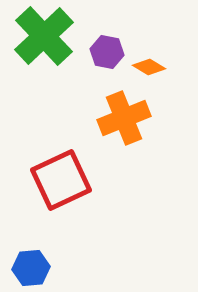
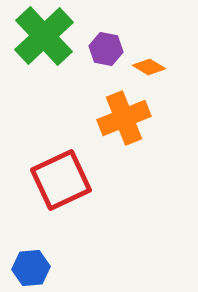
purple hexagon: moved 1 px left, 3 px up
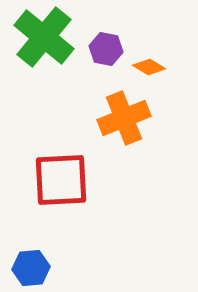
green cross: moved 1 px down; rotated 8 degrees counterclockwise
red square: rotated 22 degrees clockwise
